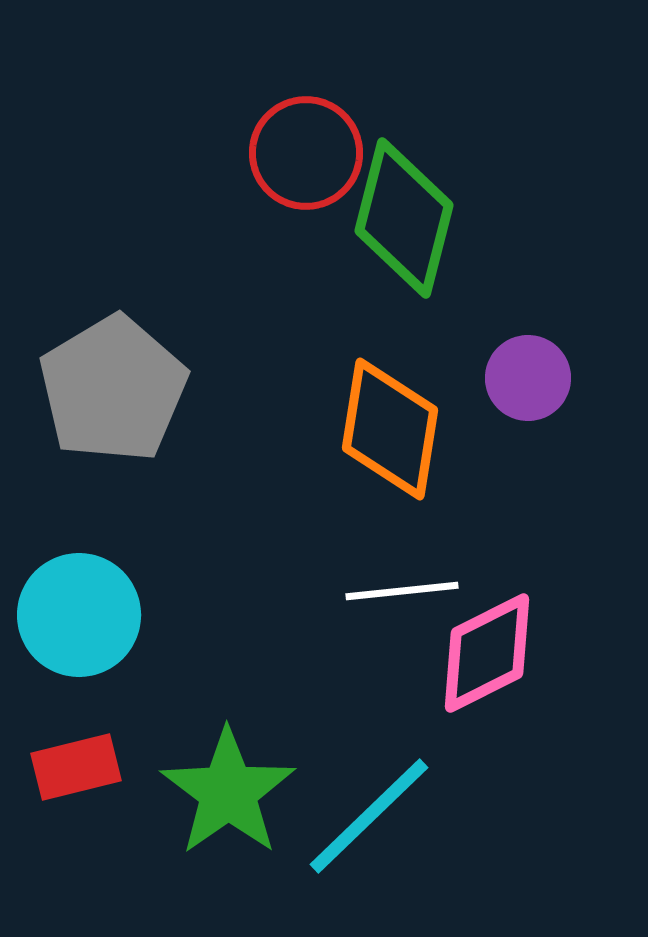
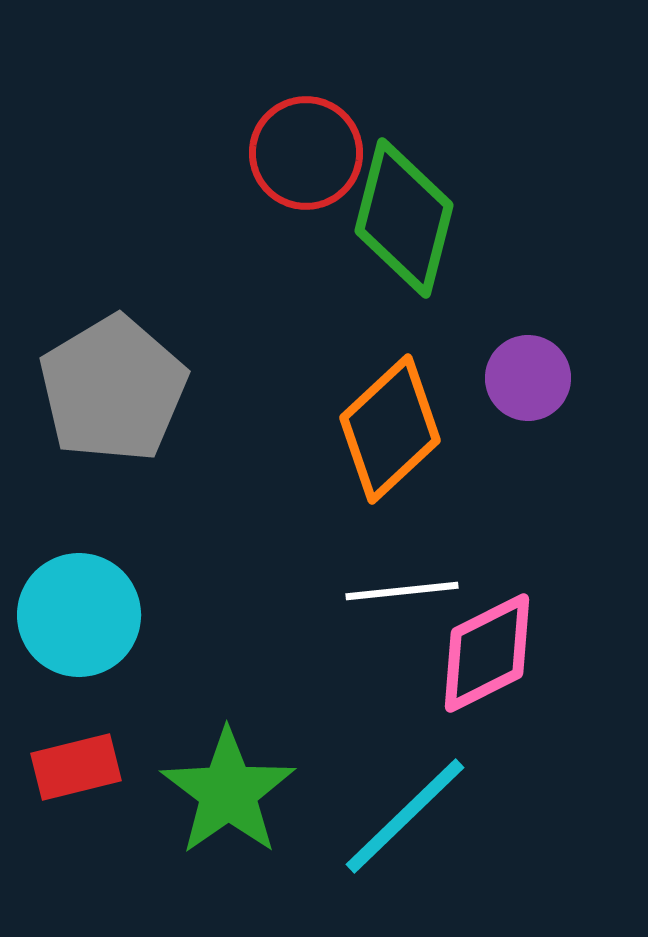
orange diamond: rotated 38 degrees clockwise
cyan line: moved 36 px right
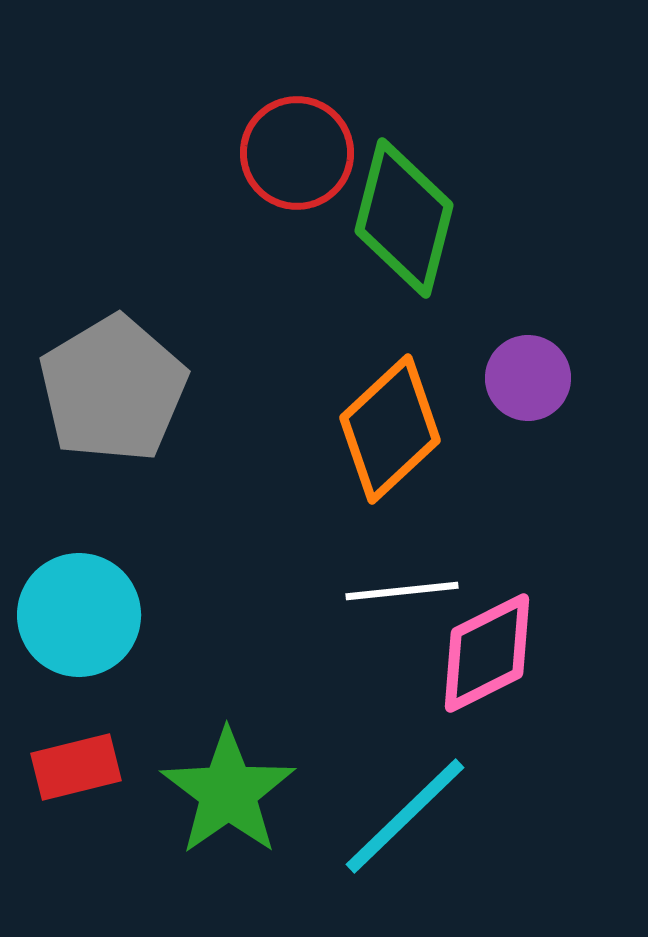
red circle: moved 9 px left
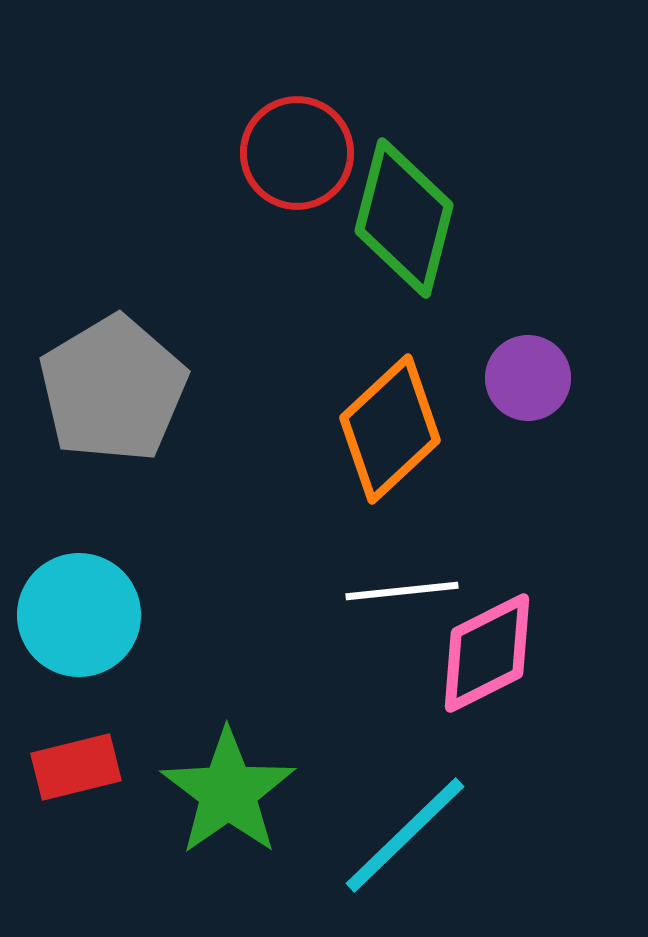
cyan line: moved 19 px down
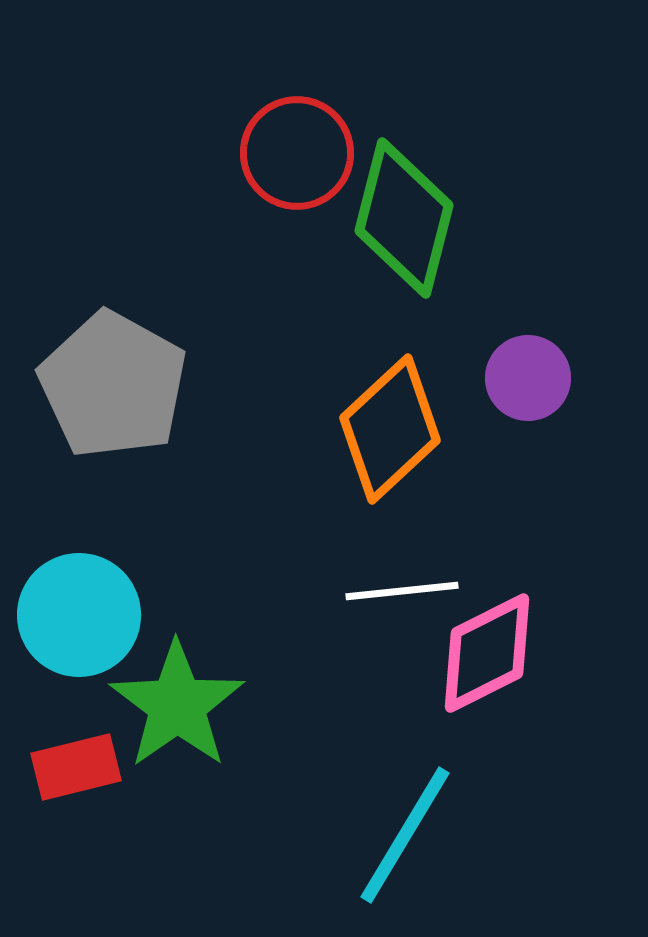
gray pentagon: moved 4 px up; rotated 12 degrees counterclockwise
green star: moved 51 px left, 87 px up
cyan line: rotated 15 degrees counterclockwise
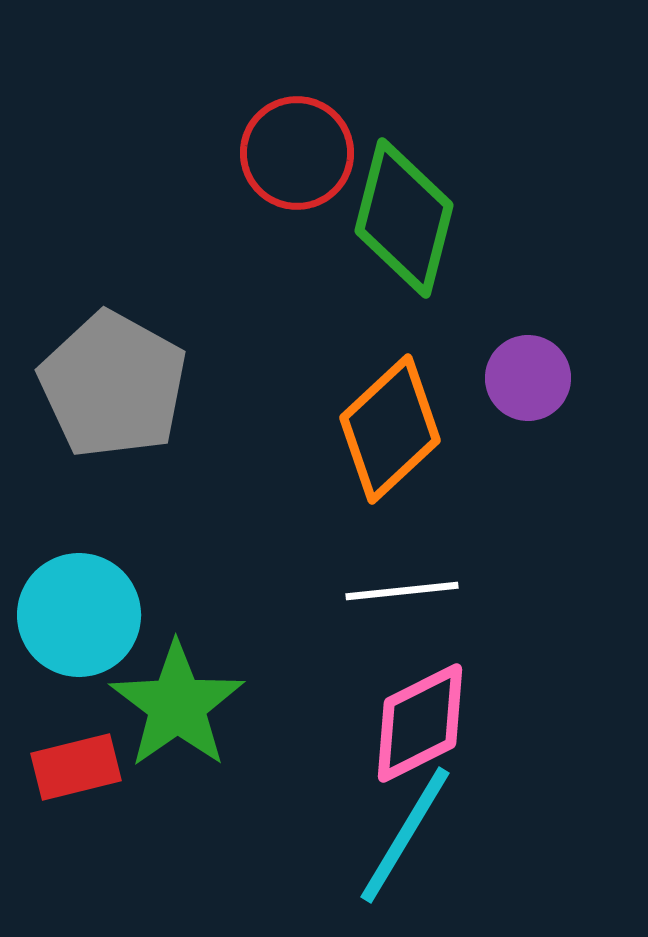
pink diamond: moved 67 px left, 70 px down
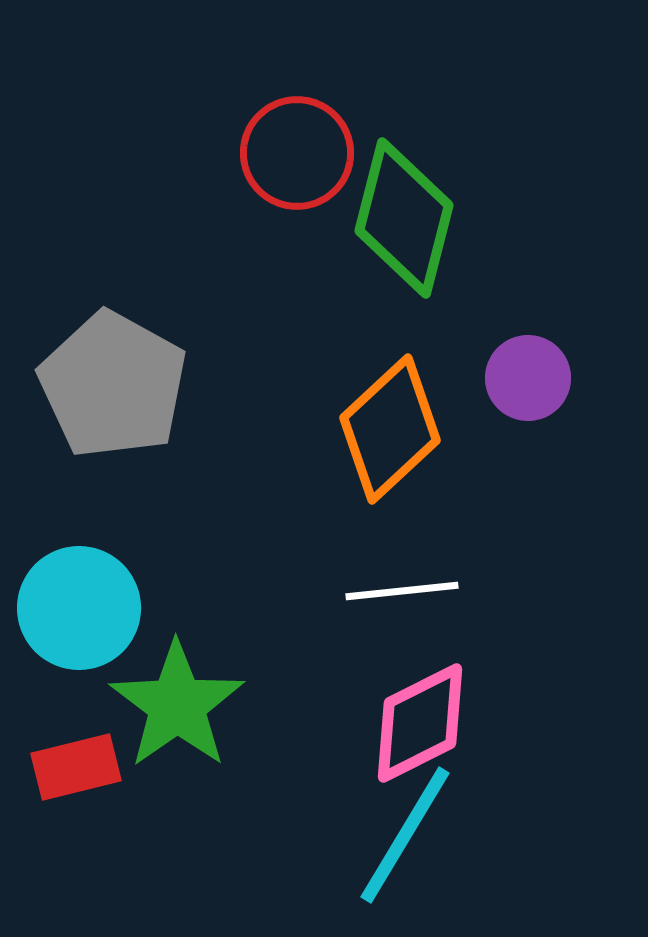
cyan circle: moved 7 px up
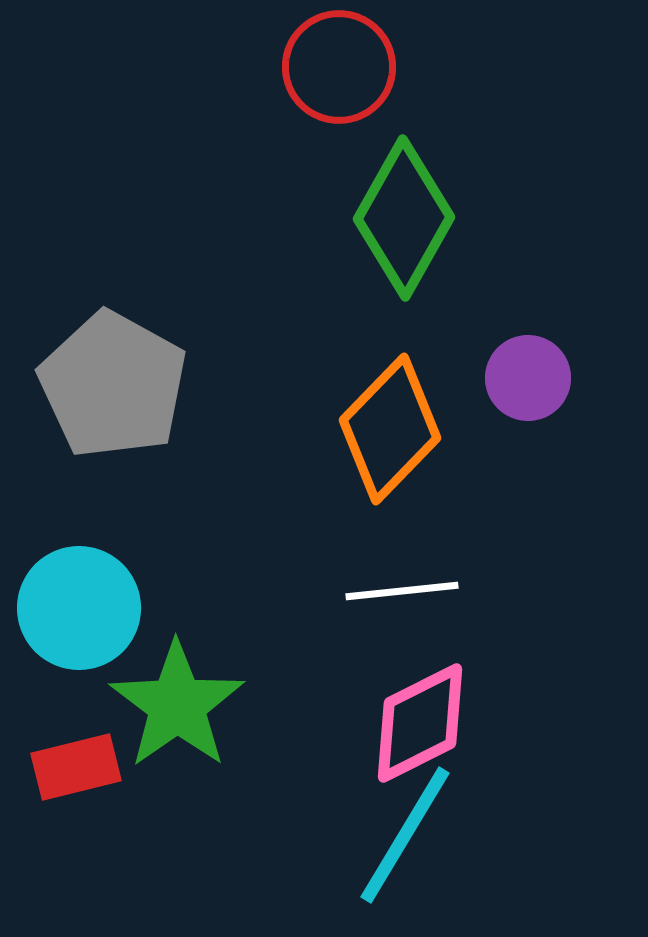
red circle: moved 42 px right, 86 px up
green diamond: rotated 15 degrees clockwise
orange diamond: rotated 3 degrees counterclockwise
